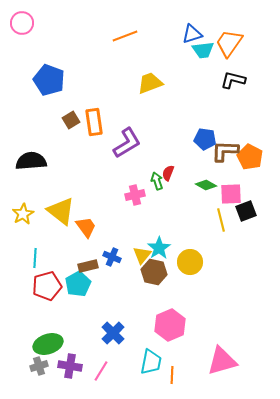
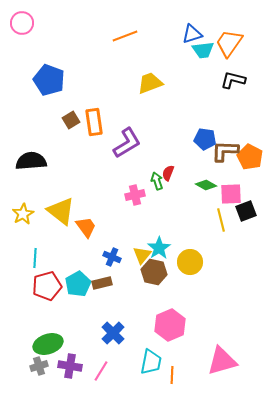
brown rectangle at (88, 266): moved 14 px right, 17 px down
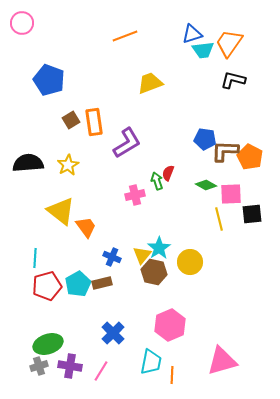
black semicircle at (31, 161): moved 3 px left, 2 px down
black square at (246, 211): moved 6 px right, 3 px down; rotated 15 degrees clockwise
yellow star at (23, 214): moved 45 px right, 49 px up
yellow line at (221, 220): moved 2 px left, 1 px up
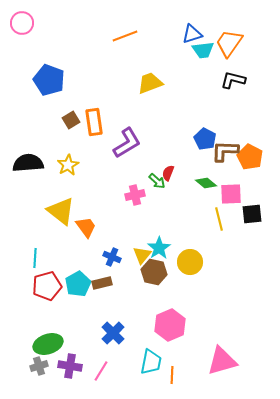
blue pentagon at (205, 139): rotated 20 degrees clockwise
green arrow at (157, 181): rotated 150 degrees clockwise
green diamond at (206, 185): moved 2 px up; rotated 10 degrees clockwise
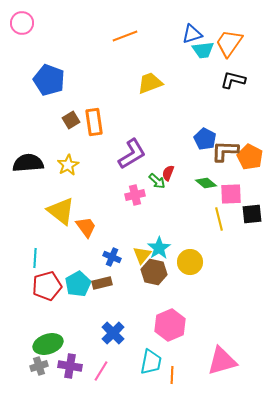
purple L-shape at (127, 143): moved 5 px right, 11 px down
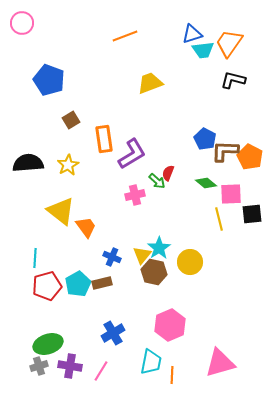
orange rectangle at (94, 122): moved 10 px right, 17 px down
blue cross at (113, 333): rotated 15 degrees clockwise
pink triangle at (222, 361): moved 2 px left, 2 px down
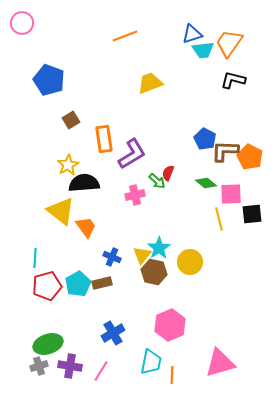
black semicircle at (28, 163): moved 56 px right, 20 px down
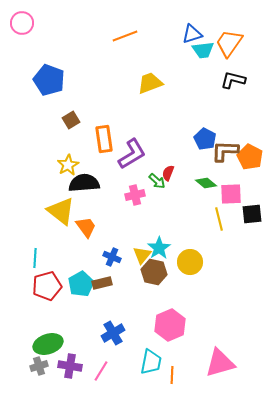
cyan pentagon at (78, 284): moved 3 px right
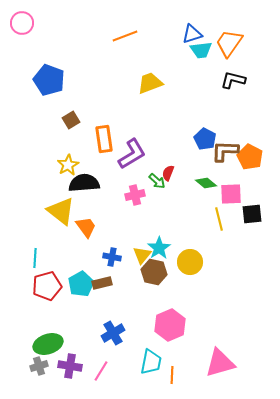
cyan trapezoid at (203, 50): moved 2 px left
blue cross at (112, 257): rotated 12 degrees counterclockwise
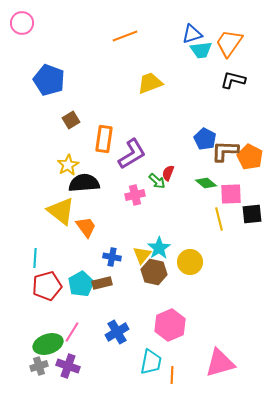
orange rectangle at (104, 139): rotated 16 degrees clockwise
blue cross at (113, 333): moved 4 px right, 1 px up
purple cross at (70, 366): moved 2 px left; rotated 10 degrees clockwise
pink line at (101, 371): moved 29 px left, 39 px up
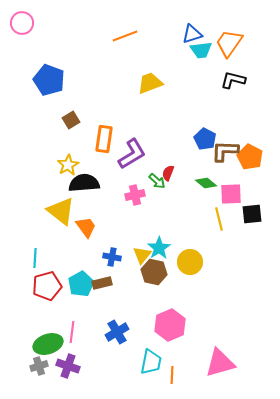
pink line at (72, 332): rotated 25 degrees counterclockwise
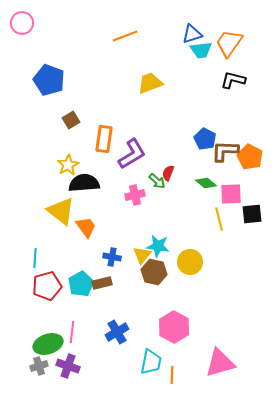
cyan star at (159, 248): moved 1 px left, 2 px up; rotated 30 degrees counterclockwise
pink hexagon at (170, 325): moved 4 px right, 2 px down; rotated 8 degrees counterclockwise
